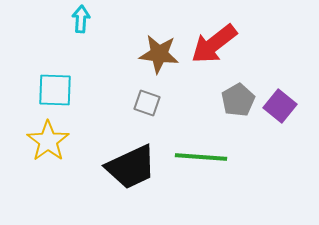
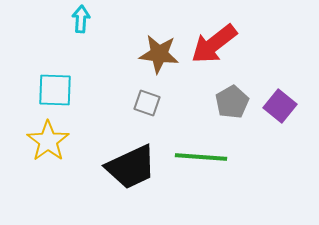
gray pentagon: moved 6 px left, 2 px down
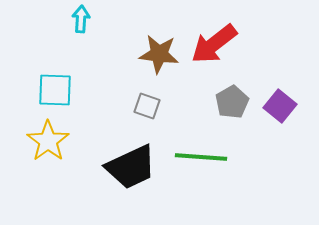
gray square: moved 3 px down
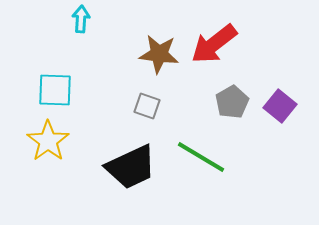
green line: rotated 27 degrees clockwise
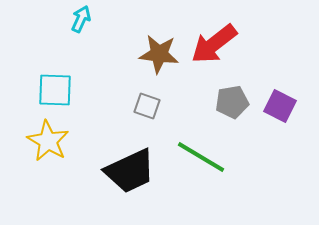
cyan arrow: rotated 20 degrees clockwise
gray pentagon: rotated 20 degrees clockwise
purple square: rotated 12 degrees counterclockwise
yellow star: rotated 6 degrees counterclockwise
black trapezoid: moved 1 px left, 4 px down
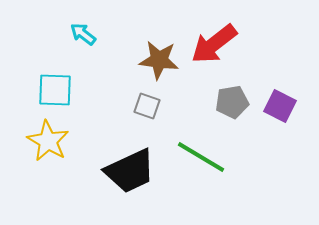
cyan arrow: moved 2 px right, 15 px down; rotated 76 degrees counterclockwise
brown star: moved 6 px down
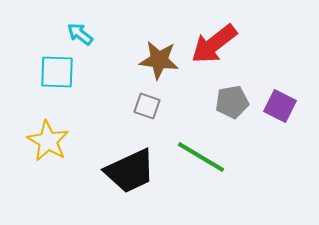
cyan arrow: moved 3 px left
cyan square: moved 2 px right, 18 px up
